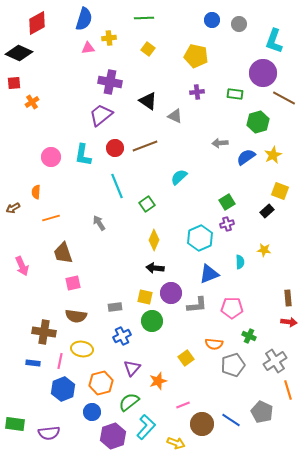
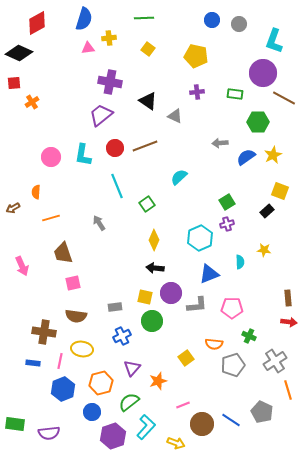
green hexagon at (258, 122): rotated 15 degrees clockwise
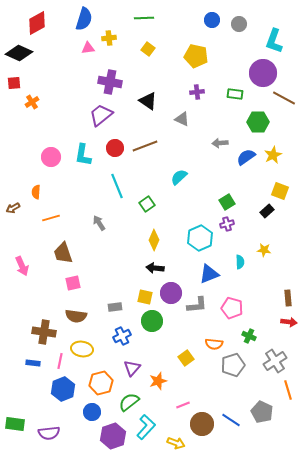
gray triangle at (175, 116): moved 7 px right, 3 px down
pink pentagon at (232, 308): rotated 15 degrees clockwise
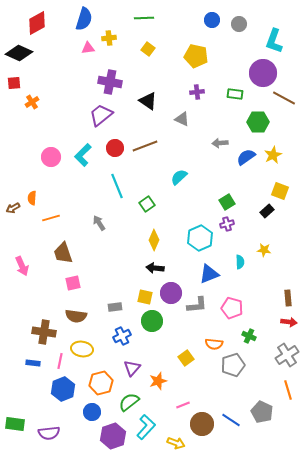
cyan L-shape at (83, 155): rotated 35 degrees clockwise
orange semicircle at (36, 192): moved 4 px left, 6 px down
gray cross at (275, 361): moved 12 px right, 6 px up
